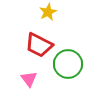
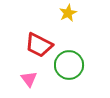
yellow star: moved 20 px right, 1 px down
green circle: moved 1 px right, 1 px down
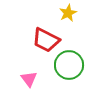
red trapezoid: moved 7 px right, 5 px up
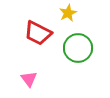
red trapezoid: moved 8 px left, 7 px up
green circle: moved 9 px right, 17 px up
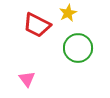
red trapezoid: moved 1 px left, 8 px up
pink triangle: moved 2 px left
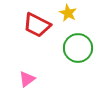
yellow star: rotated 18 degrees counterclockwise
pink triangle: rotated 30 degrees clockwise
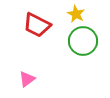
yellow star: moved 8 px right, 1 px down
green circle: moved 5 px right, 7 px up
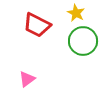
yellow star: moved 1 px up
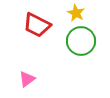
green circle: moved 2 px left
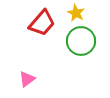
red trapezoid: moved 5 px right, 2 px up; rotated 76 degrees counterclockwise
